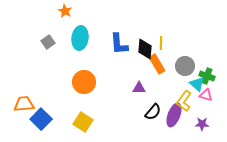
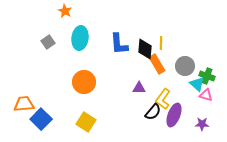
yellow L-shape: moved 21 px left, 2 px up
yellow square: moved 3 px right
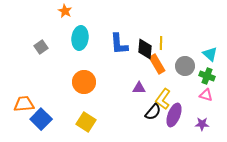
gray square: moved 7 px left, 5 px down
cyan triangle: moved 13 px right, 30 px up
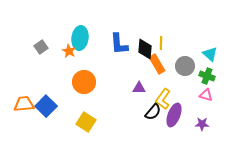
orange star: moved 4 px right, 40 px down
blue square: moved 5 px right, 13 px up
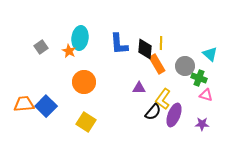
green cross: moved 8 px left, 2 px down
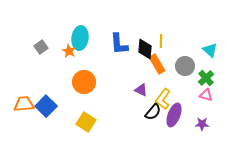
yellow line: moved 2 px up
cyan triangle: moved 4 px up
green cross: moved 7 px right; rotated 28 degrees clockwise
purple triangle: moved 2 px right, 2 px down; rotated 24 degrees clockwise
